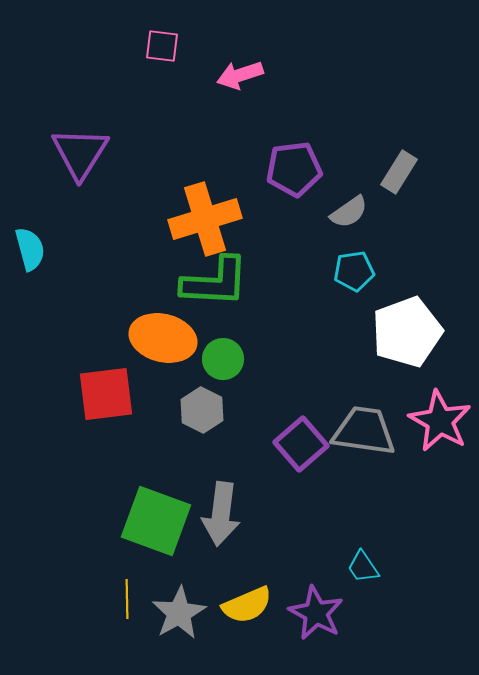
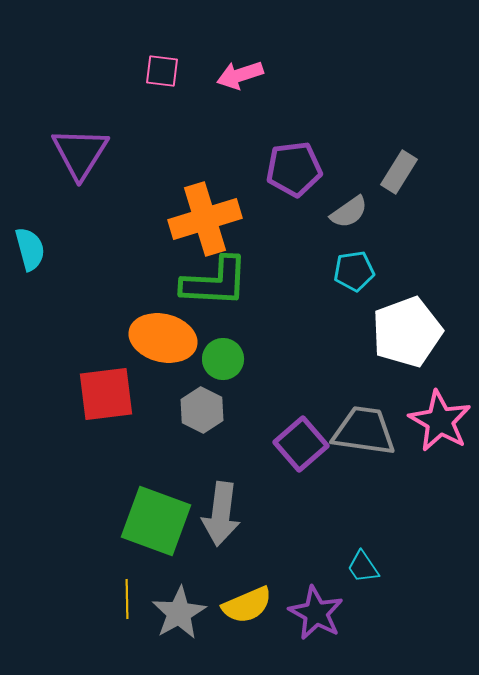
pink square: moved 25 px down
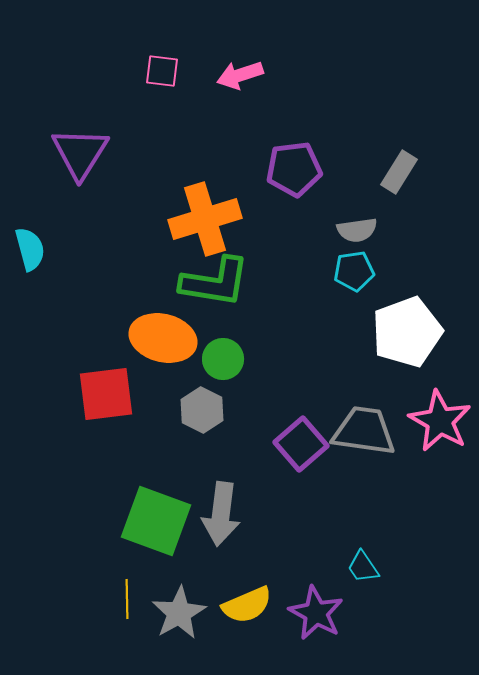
gray semicircle: moved 8 px right, 18 px down; rotated 27 degrees clockwise
green L-shape: rotated 6 degrees clockwise
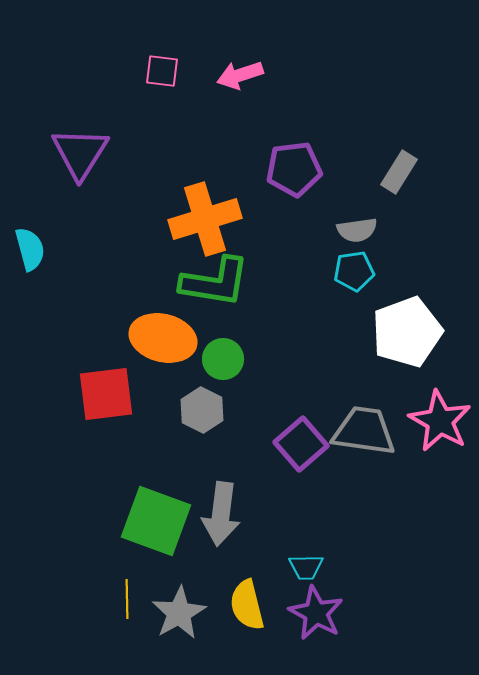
cyan trapezoid: moved 57 px left; rotated 57 degrees counterclockwise
yellow semicircle: rotated 99 degrees clockwise
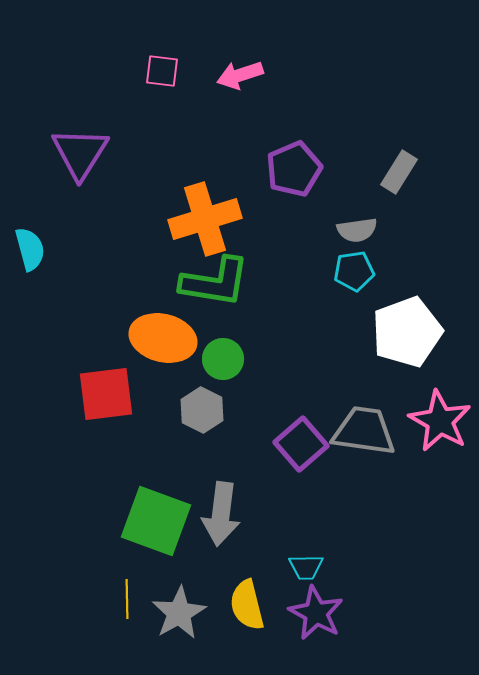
purple pentagon: rotated 16 degrees counterclockwise
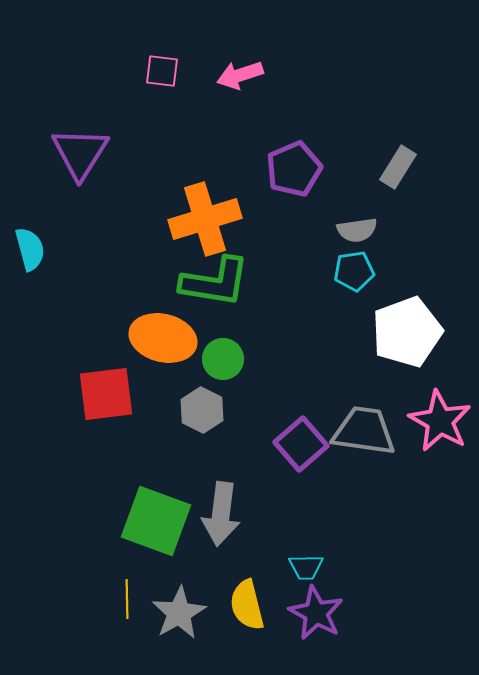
gray rectangle: moved 1 px left, 5 px up
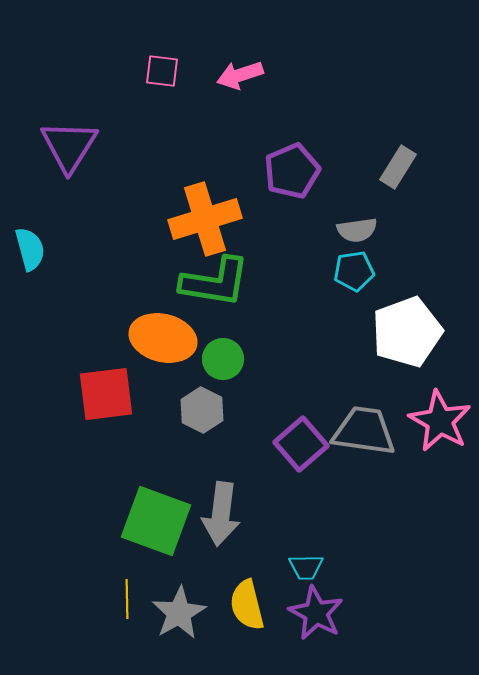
purple triangle: moved 11 px left, 7 px up
purple pentagon: moved 2 px left, 2 px down
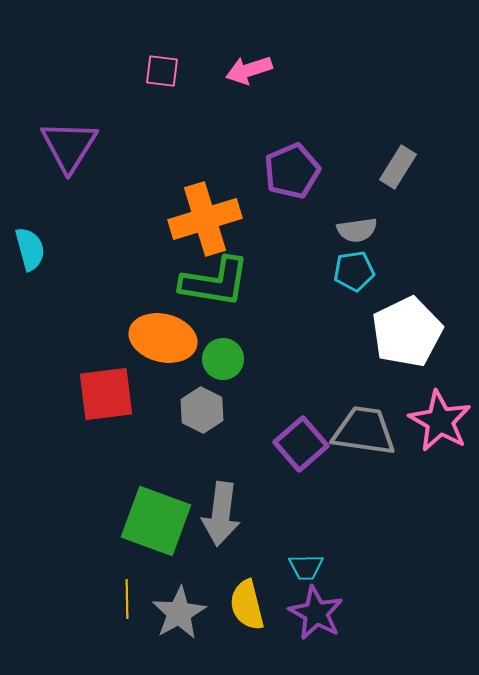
pink arrow: moved 9 px right, 5 px up
white pentagon: rotated 6 degrees counterclockwise
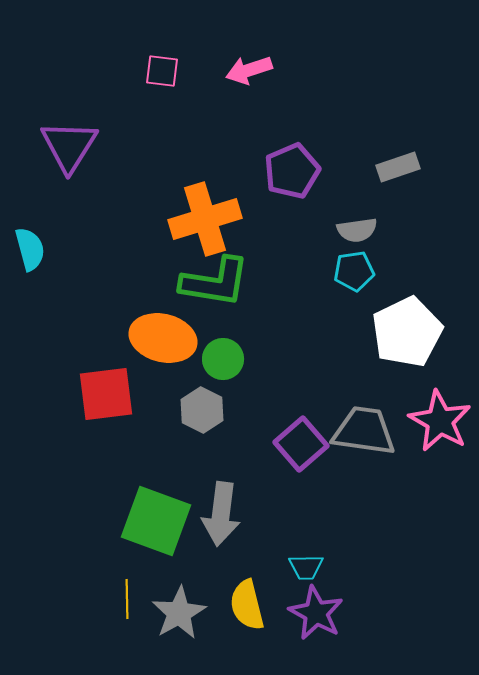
gray rectangle: rotated 39 degrees clockwise
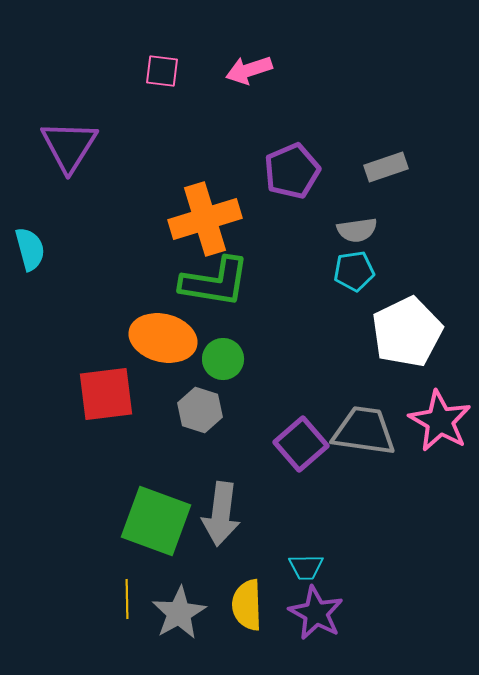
gray rectangle: moved 12 px left
gray hexagon: moved 2 px left; rotated 9 degrees counterclockwise
yellow semicircle: rotated 12 degrees clockwise
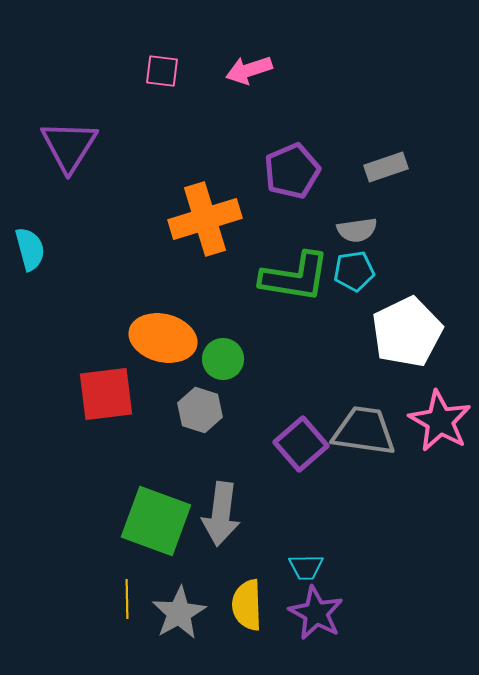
green L-shape: moved 80 px right, 5 px up
